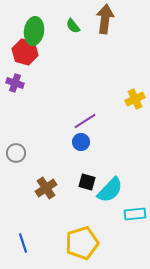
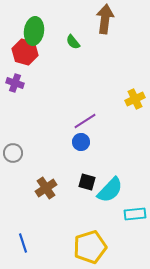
green semicircle: moved 16 px down
gray circle: moved 3 px left
yellow pentagon: moved 8 px right, 4 px down
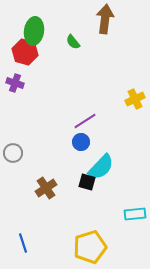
cyan semicircle: moved 9 px left, 23 px up
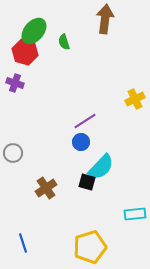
green ellipse: rotated 32 degrees clockwise
green semicircle: moved 9 px left; rotated 21 degrees clockwise
